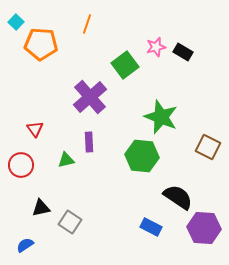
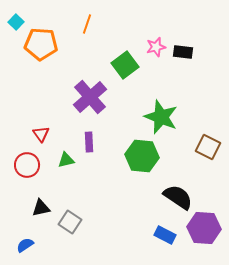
black rectangle: rotated 24 degrees counterclockwise
red triangle: moved 6 px right, 5 px down
red circle: moved 6 px right
blue rectangle: moved 14 px right, 8 px down
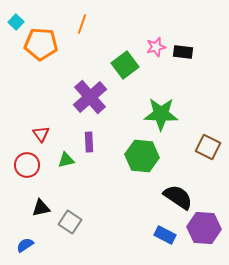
orange line: moved 5 px left
green star: moved 3 px up; rotated 20 degrees counterclockwise
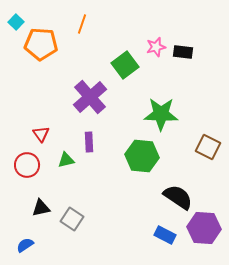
gray square: moved 2 px right, 3 px up
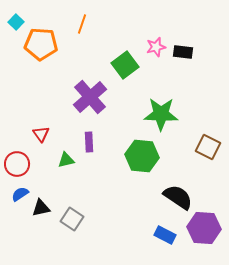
red circle: moved 10 px left, 1 px up
blue semicircle: moved 5 px left, 51 px up
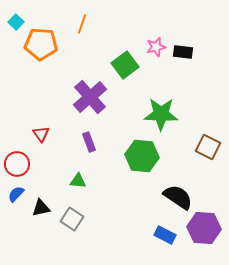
purple rectangle: rotated 18 degrees counterclockwise
green triangle: moved 12 px right, 21 px down; rotated 18 degrees clockwise
blue semicircle: moved 4 px left; rotated 12 degrees counterclockwise
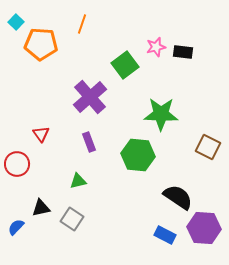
green hexagon: moved 4 px left, 1 px up
green triangle: rotated 18 degrees counterclockwise
blue semicircle: moved 33 px down
